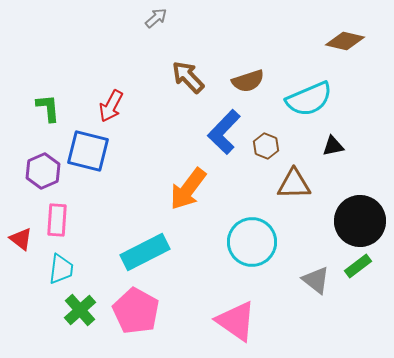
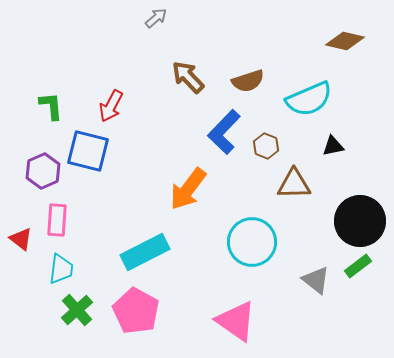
green L-shape: moved 3 px right, 2 px up
green cross: moved 3 px left
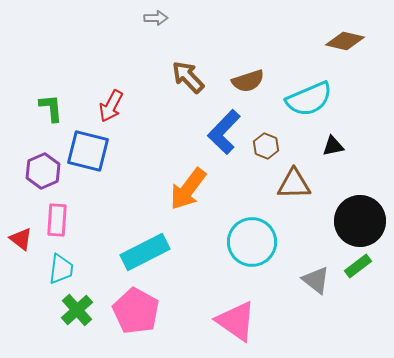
gray arrow: rotated 40 degrees clockwise
green L-shape: moved 2 px down
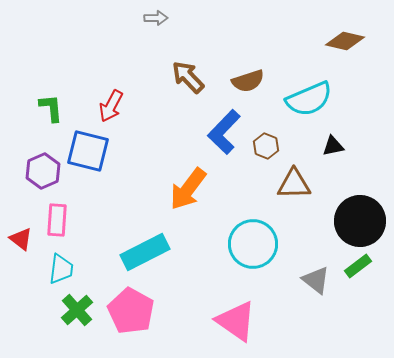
cyan circle: moved 1 px right, 2 px down
pink pentagon: moved 5 px left
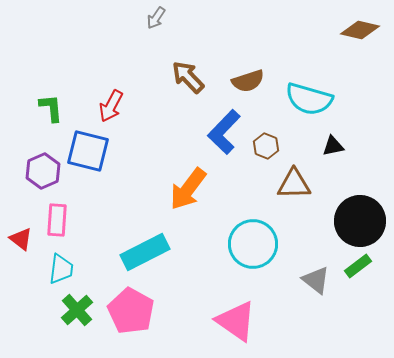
gray arrow: rotated 125 degrees clockwise
brown diamond: moved 15 px right, 11 px up
cyan semicircle: rotated 39 degrees clockwise
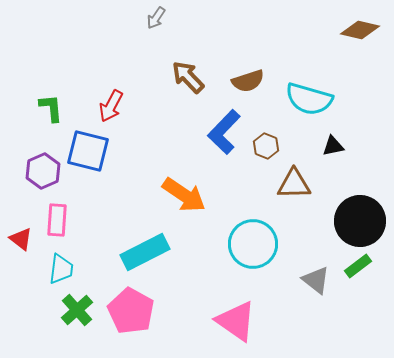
orange arrow: moved 4 px left, 6 px down; rotated 93 degrees counterclockwise
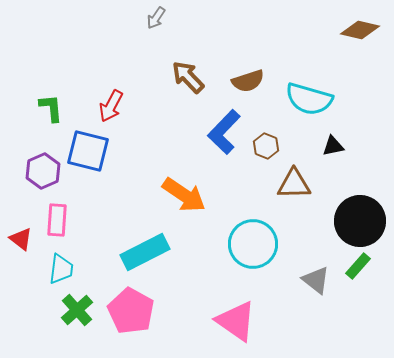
green rectangle: rotated 12 degrees counterclockwise
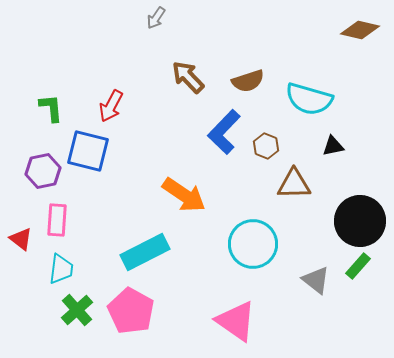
purple hexagon: rotated 12 degrees clockwise
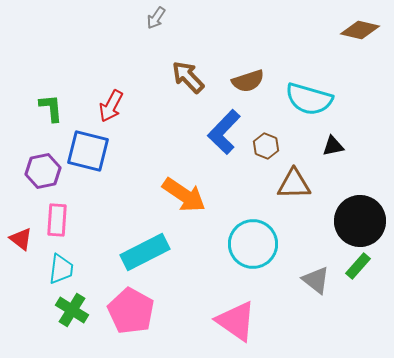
green cross: moved 5 px left; rotated 16 degrees counterclockwise
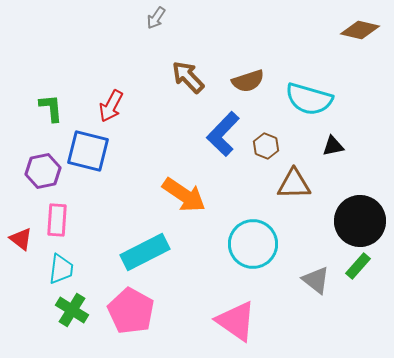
blue L-shape: moved 1 px left, 2 px down
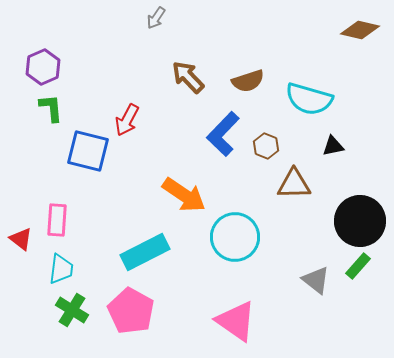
red arrow: moved 16 px right, 14 px down
purple hexagon: moved 104 px up; rotated 12 degrees counterclockwise
cyan circle: moved 18 px left, 7 px up
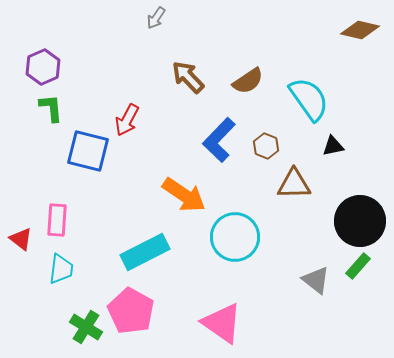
brown semicircle: rotated 16 degrees counterclockwise
cyan semicircle: rotated 141 degrees counterclockwise
blue L-shape: moved 4 px left, 6 px down
green cross: moved 14 px right, 17 px down
pink triangle: moved 14 px left, 2 px down
